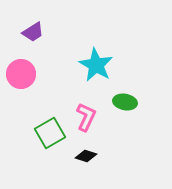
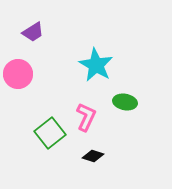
pink circle: moved 3 px left
green square: rotated 8 degrees counterclockwise
black diamond: moved 7 px right
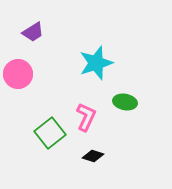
cyan star: moved 2 px up; rotated 24 degrees clockwise
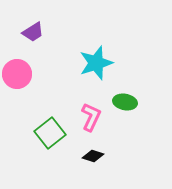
pink circle: moved 1 px left
pink L-shape: moved 5 px right
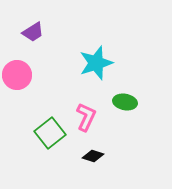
pink circle: moved 1 px down
pink L-shape: moved 5 px left
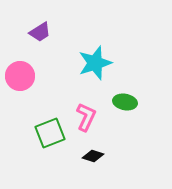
purple trapezoid: moved 7 px right
cyan star: moved 1 px left
pink circle: moved 3 px right, 1 px down
green square: rotated 16 degrees clockwise
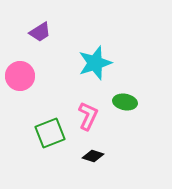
pink L-shape: moved 2 px right, 1 px up
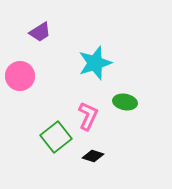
green square: moved 6 px right, 4 px down; rotated 16 degrees counterclockwise
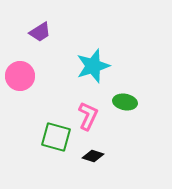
cyan star: moved 2 px left, 3 px down
green square: rotated 36 degrees counterclockwise
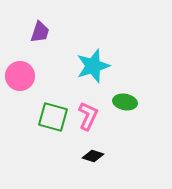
purple trapezoid: rotated 40 degrees counterclockwise
green square: moved 3 px left, 20 px up
